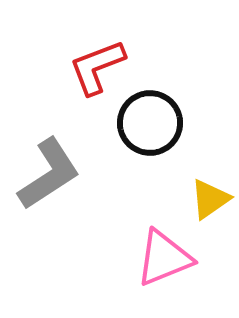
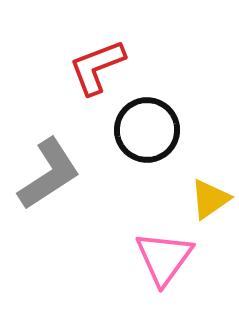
black circle: moved 3 px left, 7 px down
pink triangle: rotated 32 degrees counterclockwise
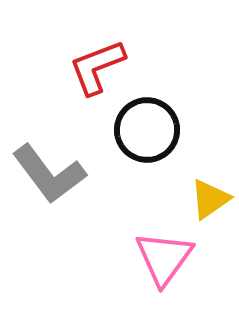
gray L-shape: rotated 86 degrees clockwise
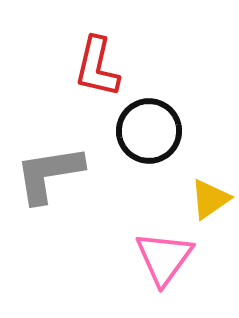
red L-shape: rotated 56 degrees counterclockwise
black circle: moved 2 px right, 1 px down
gray L-shape: rotated 118 degrees clockwise
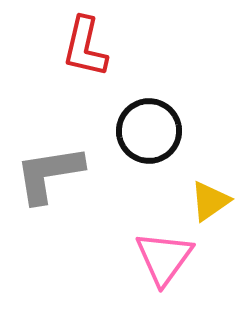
red L-shape: moved 12 px left, 20 px up
yellow triangle: moved 2 px down
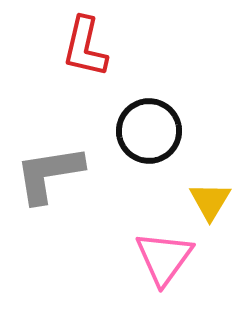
yellow triangle: rotated 24 degrees counterclockwise
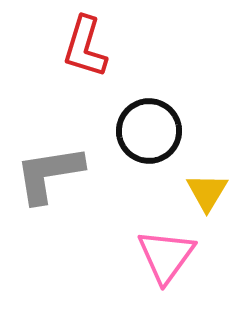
red L-shape: rotated 4 degrees clockwise
yellow triangle: moved 3 px left, 9 px up
pink triangle: moved 2 px right, 2 px up
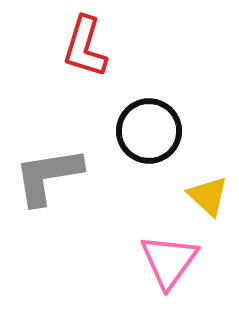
gray L-shape: moved 1 px left, 2 px down
yellow triangle: moved 1 px right, 4 px down; rotated 18 degrees counterclockwise
pink triangle: moved 3 px right, 5 px down
